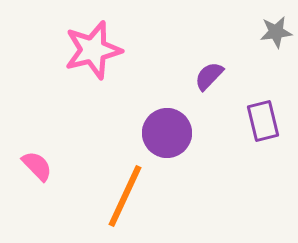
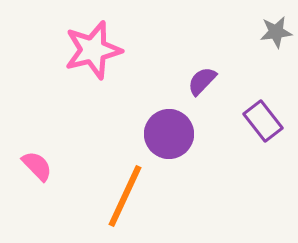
purple semicircle: moved 7 px left, 5 px down
purple rectangle: rotated 24 degrees counterclockwise
purple circle: moved 2 px right, 1 px down
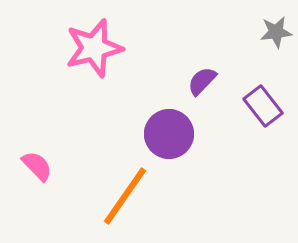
pink star: moved 1 px right, 2 px up
purple rectangle: moved 15 px up
orange line: rotated 10 degrees clockwise
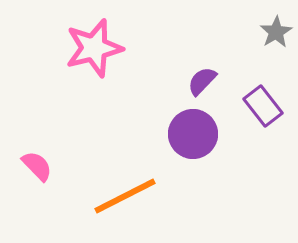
gray star: rotated 24 degrees counterclockwise
purple circle: moved 24 px right
orange line: rotated 28 degrees clockwise
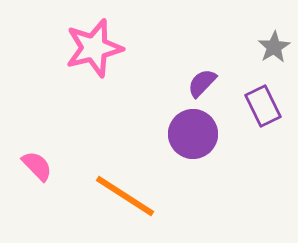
gray star: moved 2 px left, 15 px down
purple semicircle: moved 2 px down
purple rectangle: rotated 12 degrees clockwise
orange line: rotated 60 degrees clockwise
